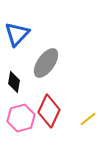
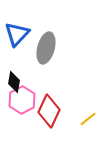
gray ellipse: moved 15 px up; rotated 20 degrees counterclockwise
pink hexagon: moved 1 px right, 18 px up; rotated 12 degrees counterclockwise
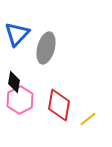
pink hexagon: moved 2 px left
red diamond: moved 10 px right, 6 px up; rotated 16 degrees counterclockwise
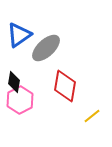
blue triangle: moved 2 px right, 1 px down; rotated 12 degrees clockwise
gray ellipse: rotated 32 degrees clockwise
red diamond: moved 6 px right, 19 px up
yellow line: moved 4 px right, 3 px up
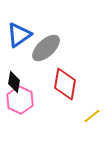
red diamond: moved 2 px up
pink hexagon: rotated 8 degrees counterclockwise
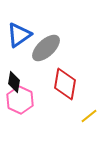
yellow line: moved 3 px left
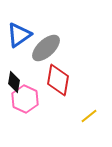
red diamond: moved 7 px left, 4 px up
pink hexagon: moved 5 px right, 1 px up
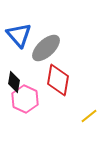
blue triangle: rotated 36 degrees counterclockwise
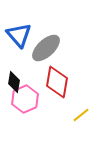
red diamond: moved 1 px left, 2 px down
pink hexagon: rotated 12 degrees clockwise
yellow line: moved 8 px left, 1 px up
